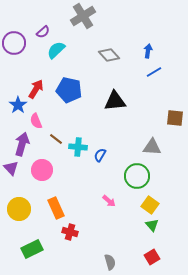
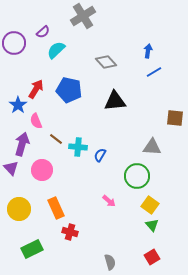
gray diamond: moved 3 px left, 7 px down
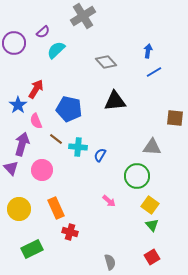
blue pentagon: moved 19 px down
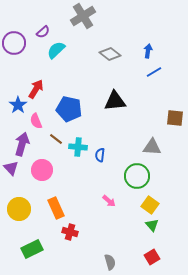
gray diamond: moved 4 px right, 8 px up; rotated 10 degrees counterclockwise
blue semicircle: rotated 24 degrees counterclockwise
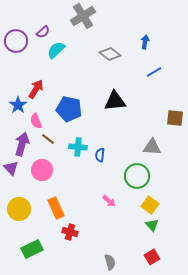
purple circle: moved 2 px right, 2 px up
blue arrow: moved 3 px left, 9 px up
brown line: moved 8 px left
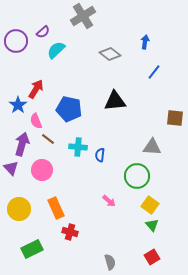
blue line: rotated 21 degrees counterclockwise
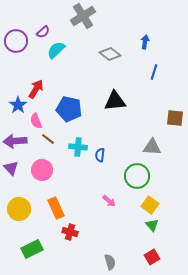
blue line: rotated 21 degrees counterclockwise
purple arrow: moved 7 px left, 3 px up; rotated 110 degrees counterclockwise
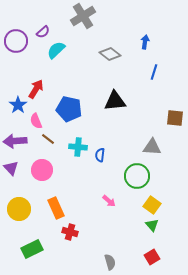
yellow square: moved 2 px right
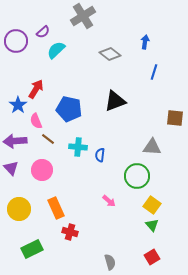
black triangle: rotated 15 degrees counterclockwise
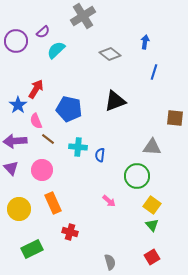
orange rectangle: moved 3 px left, 5 px up
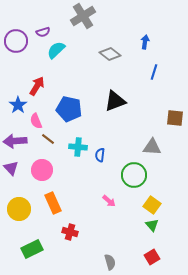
purple semicircle: rotated 24 degrees clockwise
red arrow: moved 1 px right, 3 px up
green circle: moved 3 px left, 1 px up
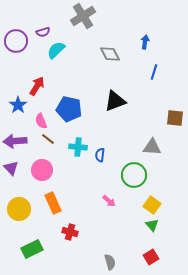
gray diamond: rotated 25 degrees clockwise
pink semicircle: moved 5 px right
red square: moved 1 px left
